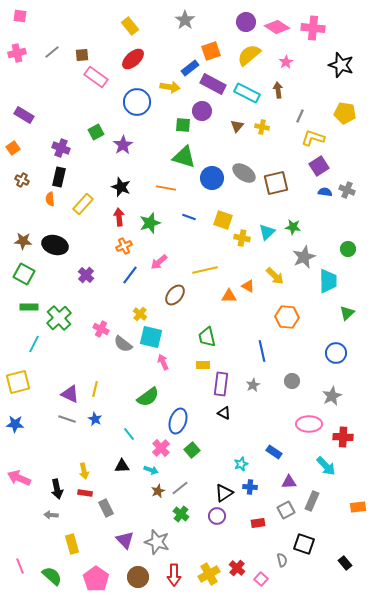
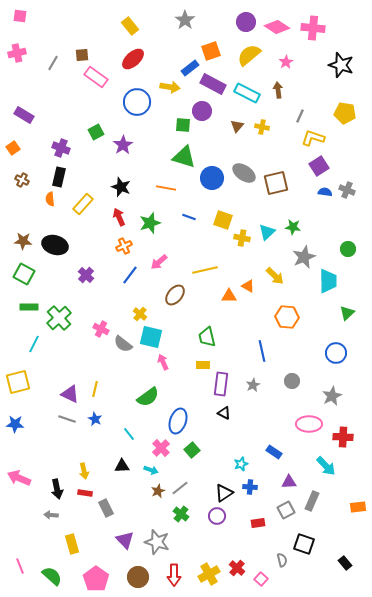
gray line at (52, 52): moved 1 px right, 11 px down; rotated 21 degrees counterclockwise
red arrow at (119, 217): rotated 18 degrees counterclockwise
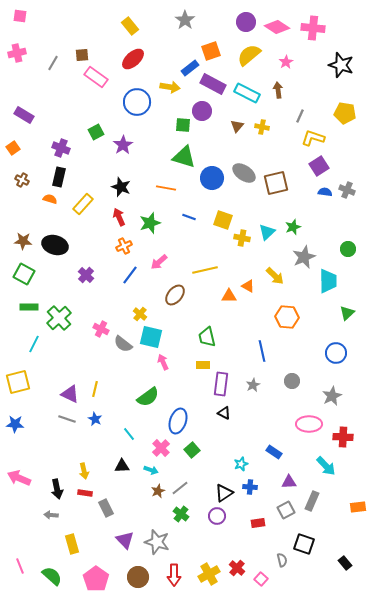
orange semicircle at (50, 199): rotated 112 degrees clockwise
green star at (293, 227): rotated 28 degrees counterclockwise
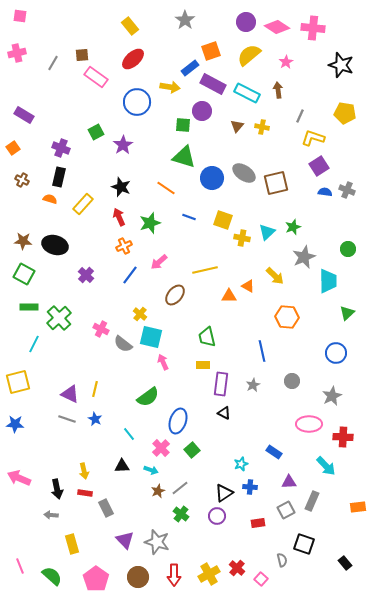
orange line at (166, 188): rotated 24 degrees clockwise
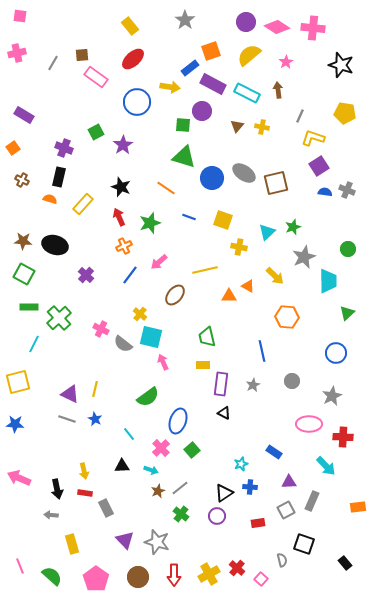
purple cross at (61, 148): moved 3 px right
yellow cross at (242, 238): moved 3 px left, 9 px down
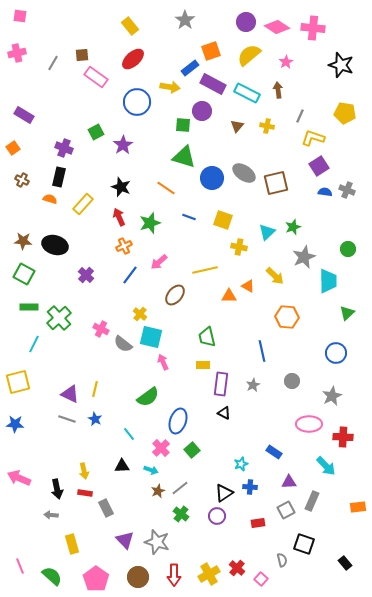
yellow cross at (262, 127): moved 5 px right, 1 px up
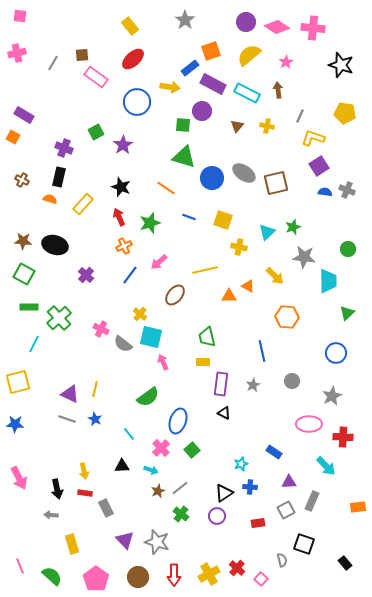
orange square at (13, 148): moved 11 px up; rotated 24 degrees counterclockwise
gray star at (304, 257): rotated 30 degrees clockwise
yellow rectangle at (203, 365): moved 3 px up
pink arrow at (19, 478): rotated 140 degrees counterclockwise
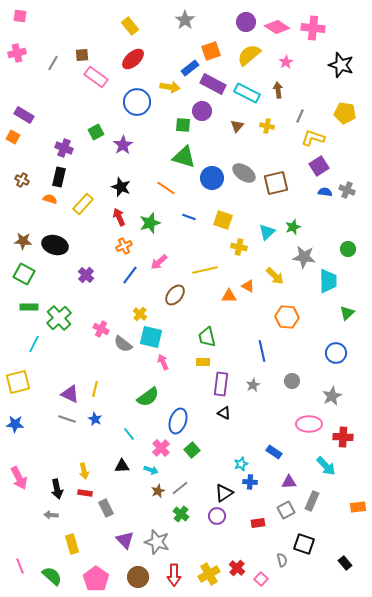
blue cross at (250, 487): moved 5 px up
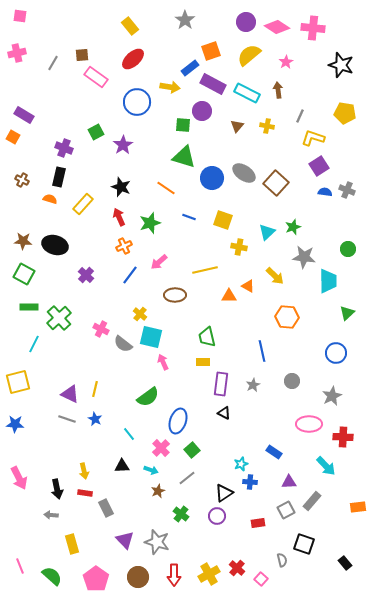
brown square at (276, 183): rotated 35 degrees counterclockwise
brown ellipse at (175, 295): rotated 50 degrees clockwise
gray line at (180, 488): moved 7 px right, 10 px up
gray rectangle at (312, 501): rotated 18 degrees clockwise
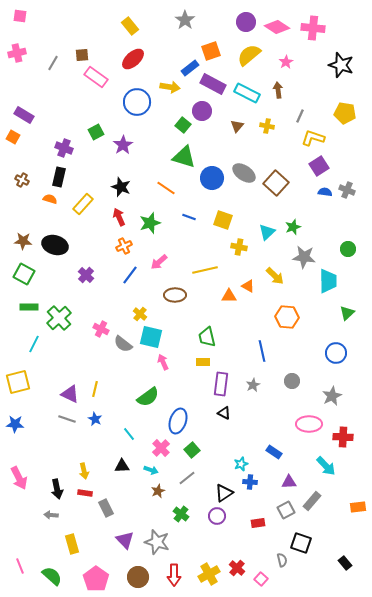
green square at (183, 125): rotated 35 degrees clockwise
black square at (304, 544): moved 3 px left, 1 px up
